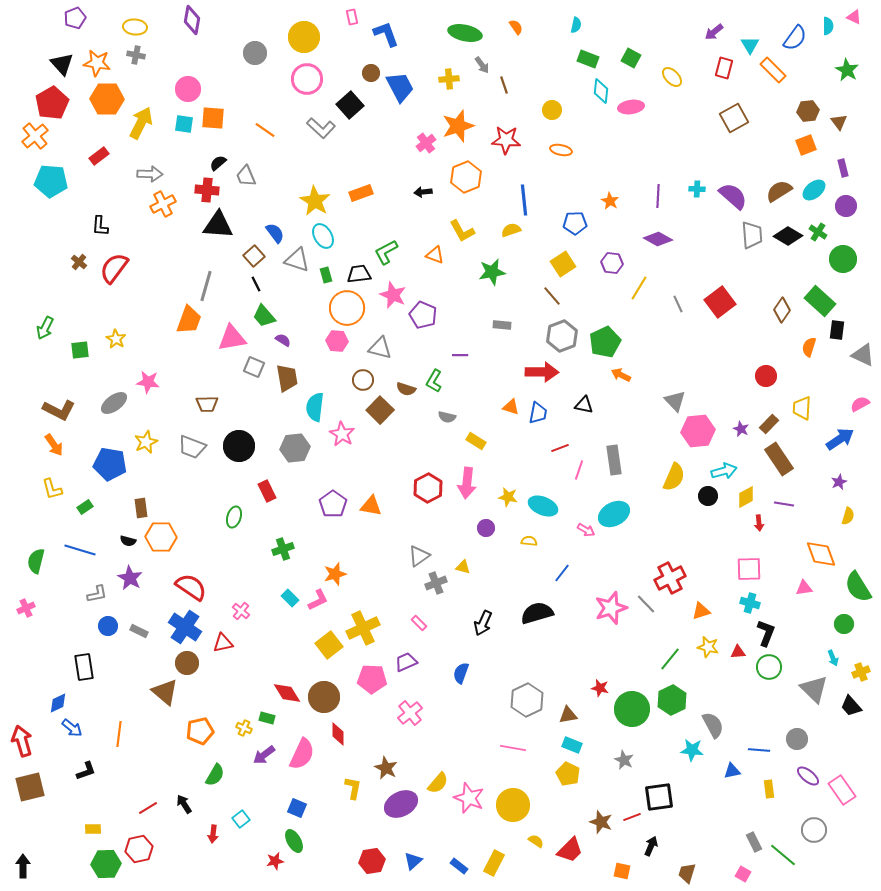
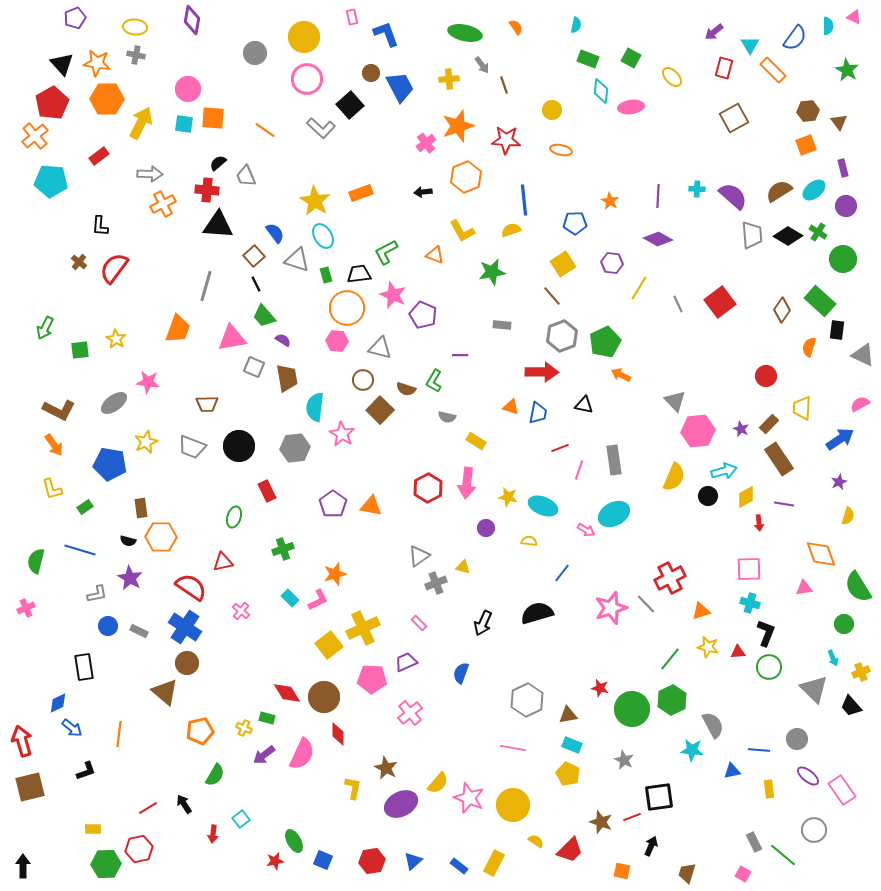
orange trapezoid at (189, 320): moved 11 px left, 9 px down
red triangle at (223, 643): moved 81 px up
blue square at (297, 808): moved 26 px right, 52 px down
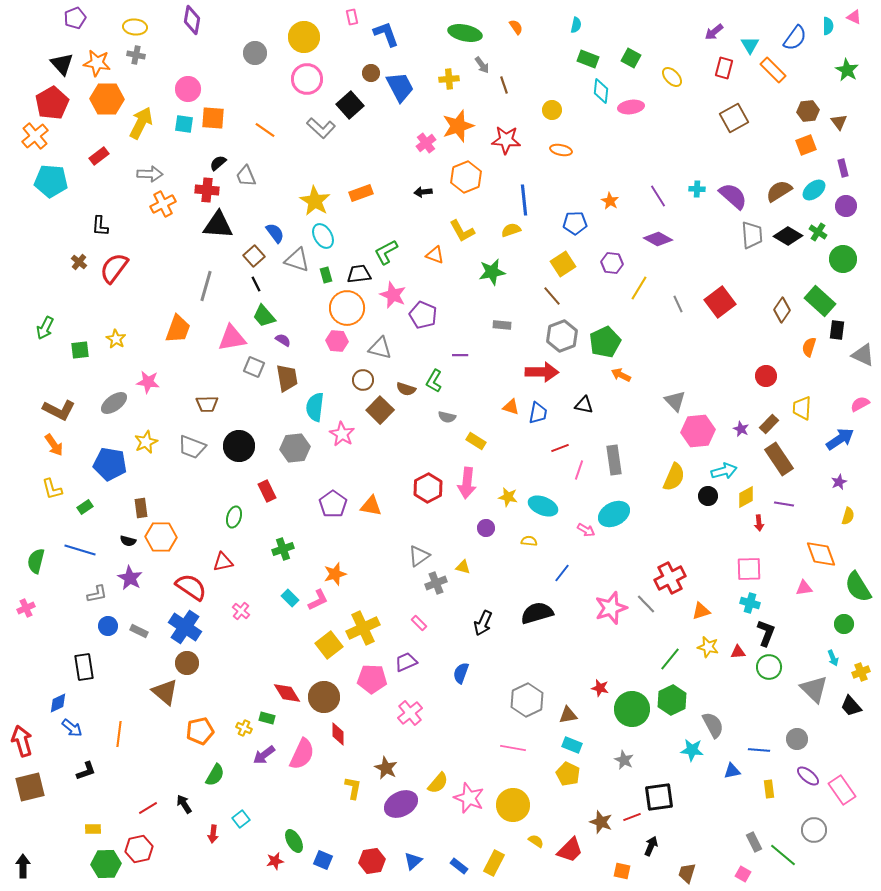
purple line at (658, 196): rotated 35 degrees counterclockwise
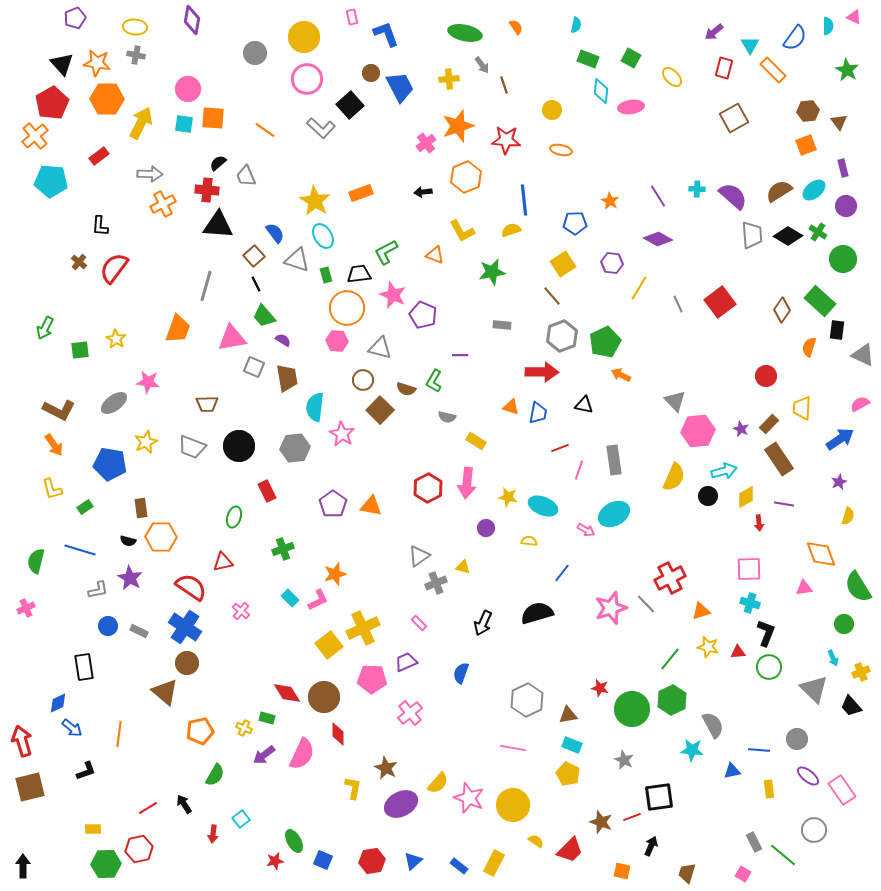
gray L-shape at (97, 594): moved 1 px right, 4 px up
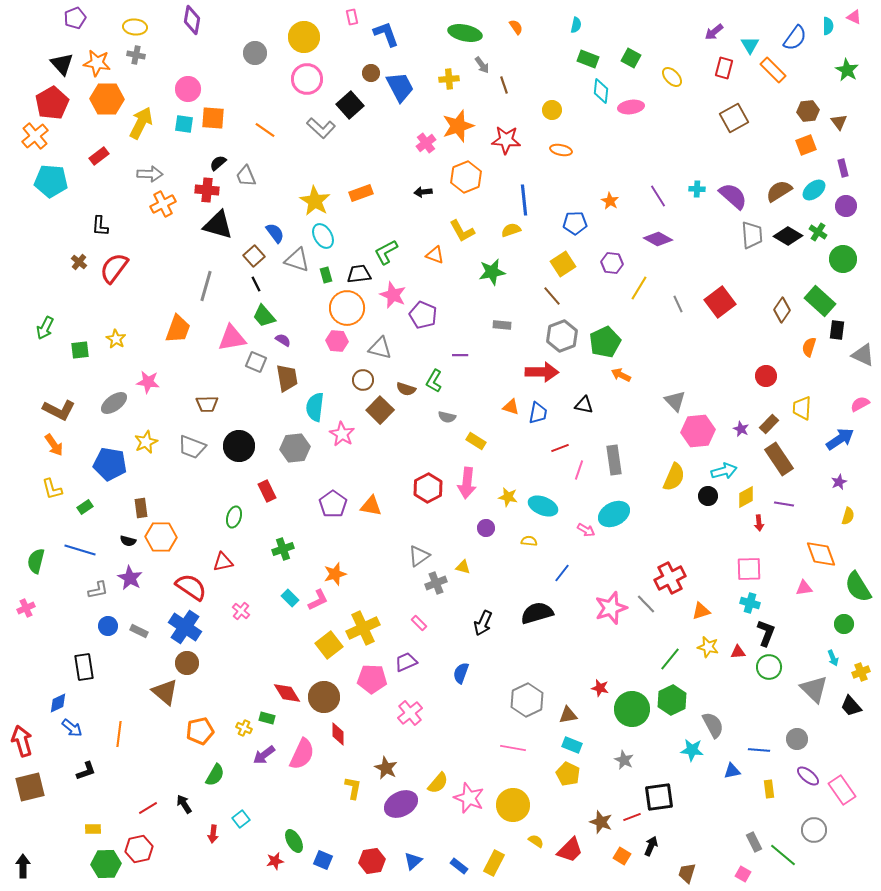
black triangle at (218, 225): rotated 12 degrees clockwise
gray square at (254, 367): moved 2 px right, 5 px up
orange square at (622, 871): moved 15 px up; rotated 18 degrees clockwise
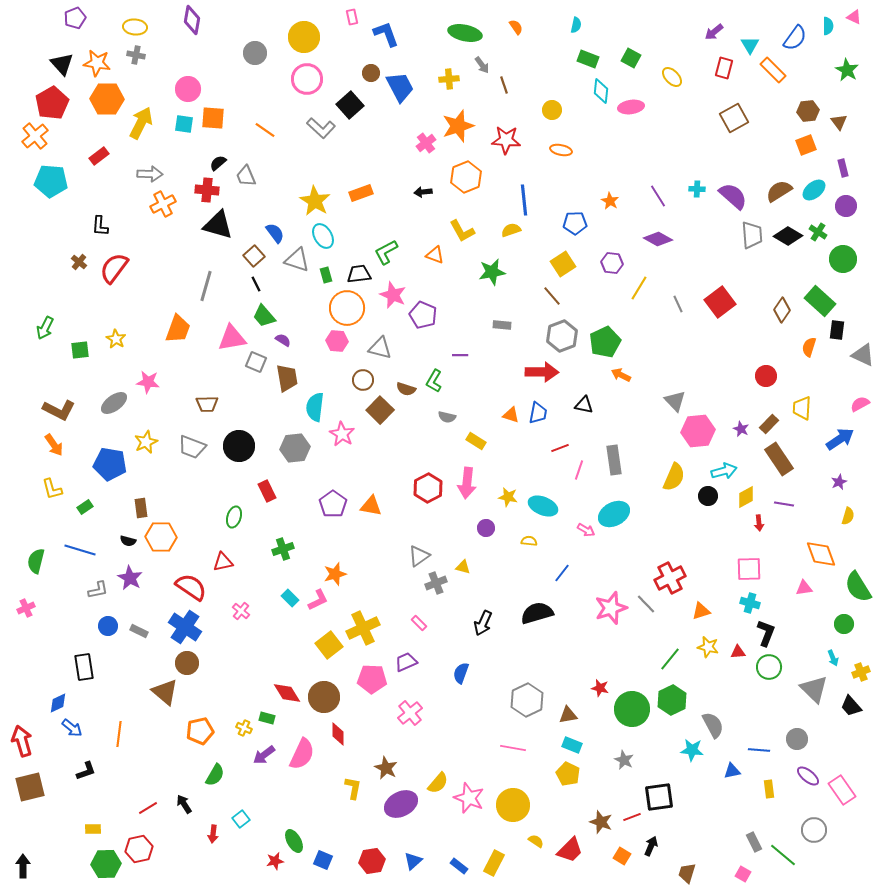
orange triangle at (511, 407): moved 8 px down
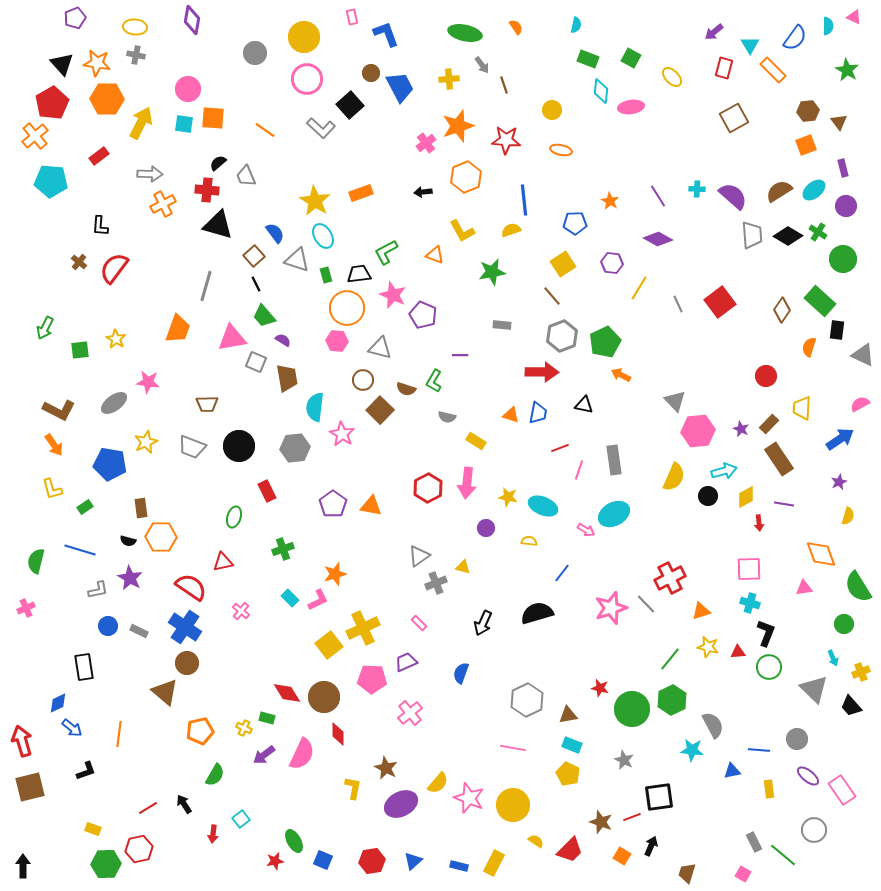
yellow rectangle at (93, 829): rotated 21 degrees clockwise
blue rectangle at (459, 866): rotated 24 degrees counterclockwise
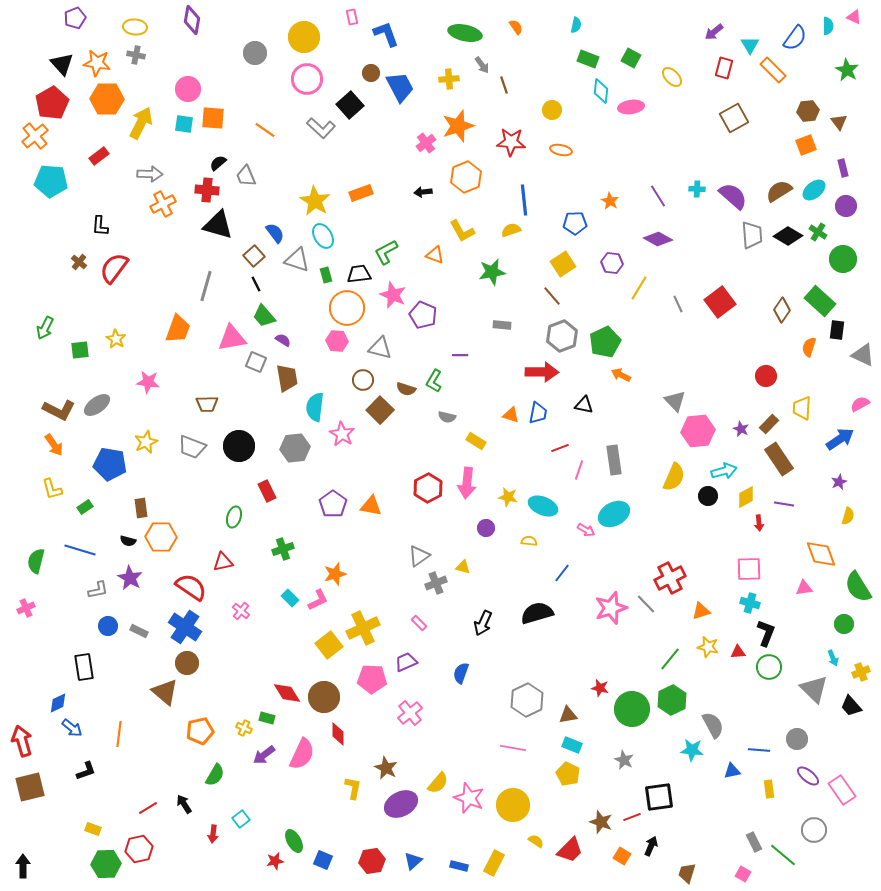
red star at (506, 140): moved 5 px right, 2 px down
gray ellipse at (114, 403): moved 17 px left, 2 px down
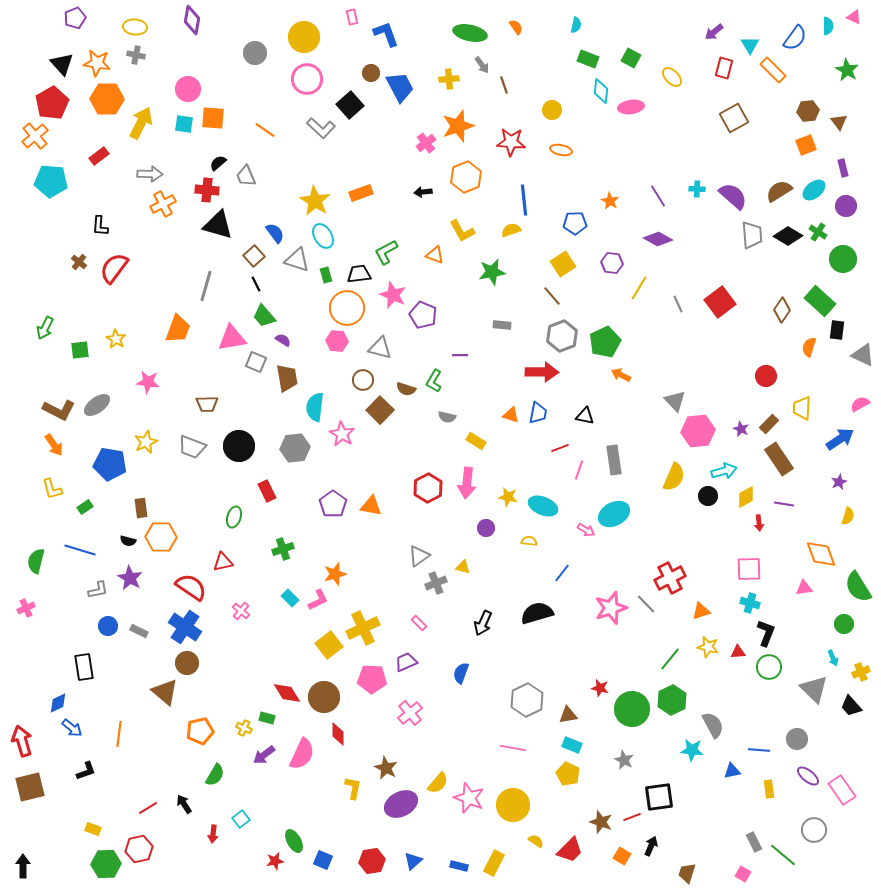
green ellipse at (465, 33): moved 5 px right
black triangle at (584, 405): moved 1 px right, 11 px down
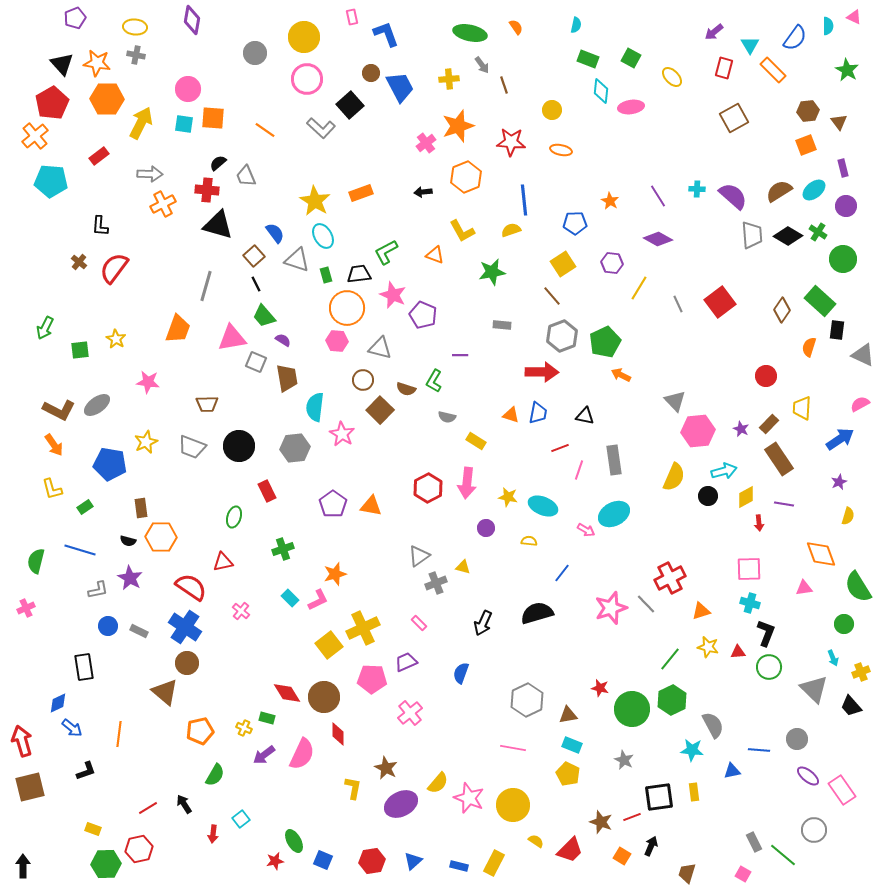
yellow rectangle at (769, 789): moved 75 px left, 3 px down
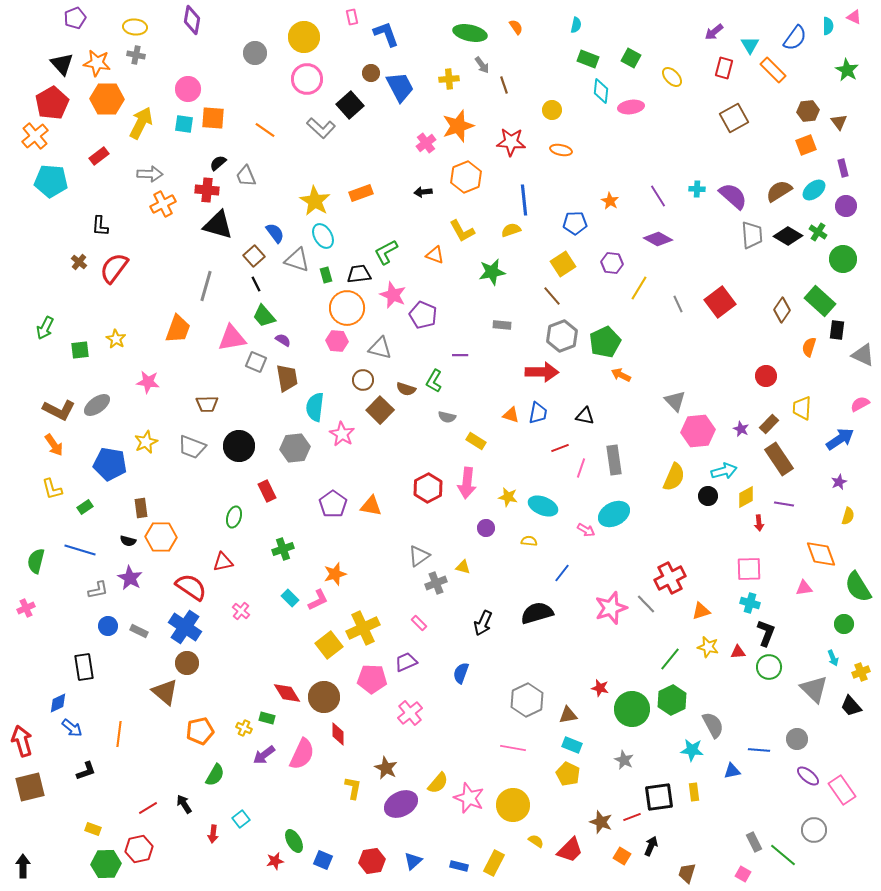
pink line at (579, 470): moved 2 px right, 2 px up
